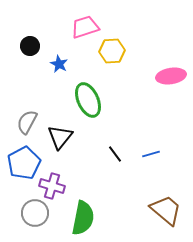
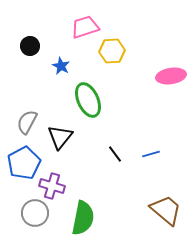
blue star: moved 2 px right, 2 px down
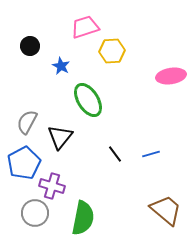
green ellipse: rotated 8 degrees counterclockwise
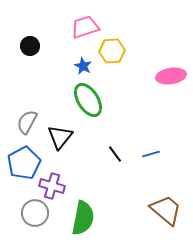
blue star: moved 22 px right
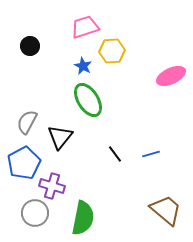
pink ellipse: rotated 16 degrees counterclockwise
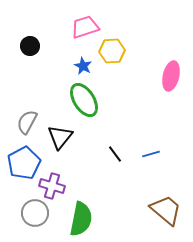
pink ellipse: rotated 52 degrees counterclockwise
green ellipse: moved 4 px left
green semicircle: moved 2 px left, 1 px down
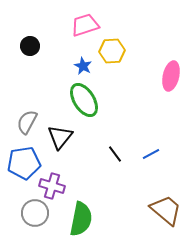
pink trapezoid: moved 2 px up
blue line: rotated 12 degrees counterclockwise
blue pentagon: rotated 20 degrees clockwise
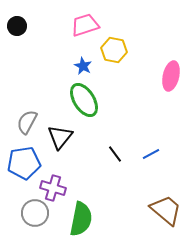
black circle: moved 13 px left, 20 px up
yellow hexagon: moved 2 px right, 1 px up; rotated 15 degrees clockwise
purple cross: moved 1 px right, 2 px down
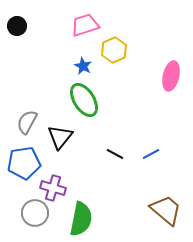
yellow hexagon: rotated 25 degrees clockwise
black line: rotated 24 degrees counterclockwise
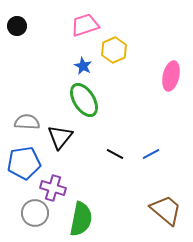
gray semicircle: rotated 65 degrees clockwise
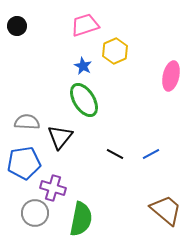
yellow hexagon: moved 1 px right, 1 px down
